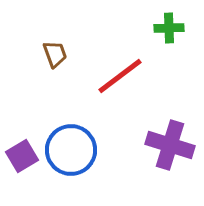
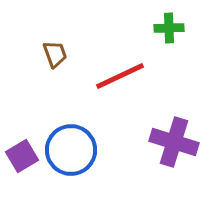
red line: rotated 12 degrees clockwise
purple cross: moved 4 px right, 3 px up
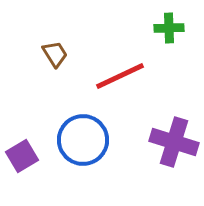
brown trapezoid: rotated 12 degrees counterclockwise
blue circle: moved 12 px right, 10 px up
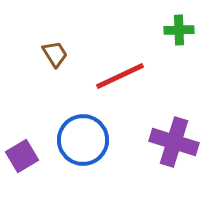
green cross: moved 10 px right, 2 px down
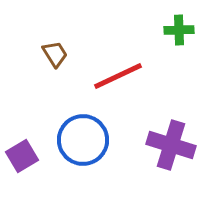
red line: moved 2 px left
purple cross: moved 3 px left, 3 px down
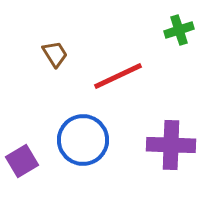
green cross: rotated 16 degrees counterclockwise
purple cross: rotated 15 degrees counterclockwise
purple square: moved 5 px down
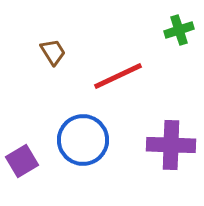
brown trapezoid: moved 2 px left, 2 px up
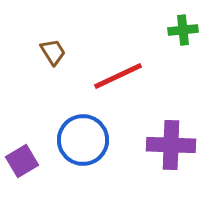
green cross: moved 4 px right; rotated 12 degrees clockwise
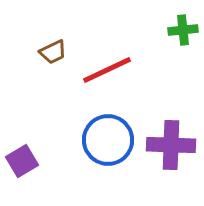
brown trapezoid: rotated 96 degrees clockwise
red line: moved 11 px left, 6 px up
blue circle: moved 25 px right
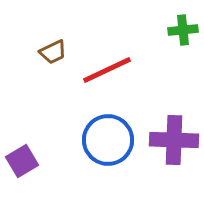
purple cross: moved 3 px right, 5 px up
